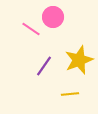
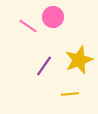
pink line: moved 3 px left, 3 px up
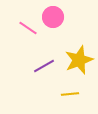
pink line: moved 2 px down
purple line: rotated 25 degrees clockwise
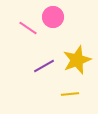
yellow star: moved 2 px left
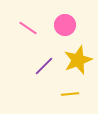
pink circle: moved 12 px right, 8 px down
yellow star: moved 1 px right
purple line: rotated 15 degrees counterclockwise
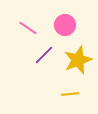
purple line: moved 11 px up
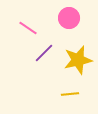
pink circle: moved 4 px right, 7 px up
purple line: moved 2 px up
yellow star: rotated 8 degrees clockwise
